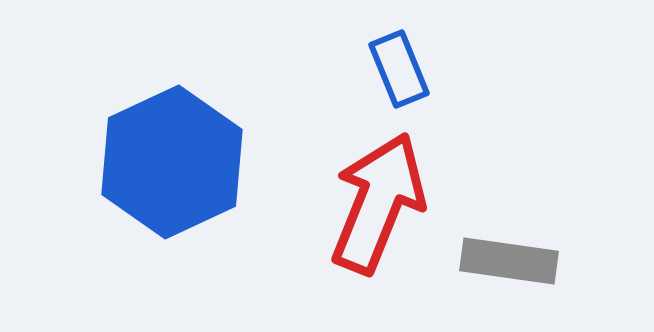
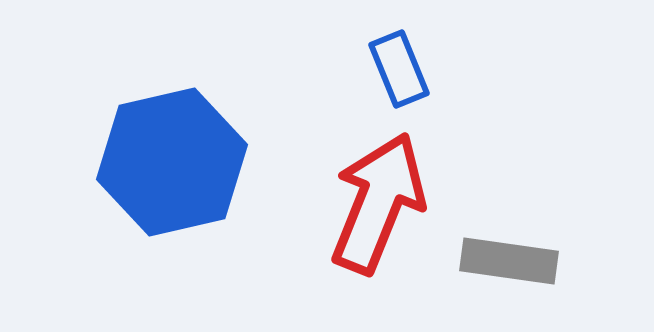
blue hexagon: rotated 12 degrees clockwise
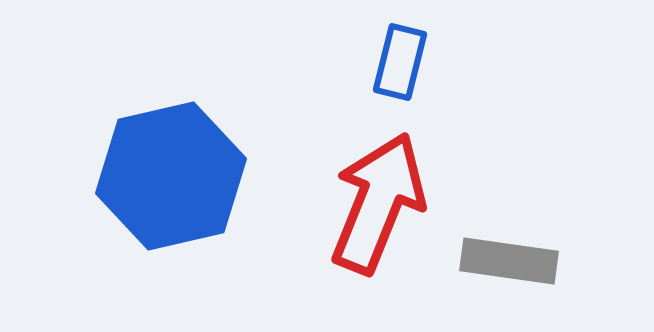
blue rectangle: moved 1 px right, 7 px up; rotated 36 degrees clockwise
blue hexagon: moved 1 px left, 14 px down
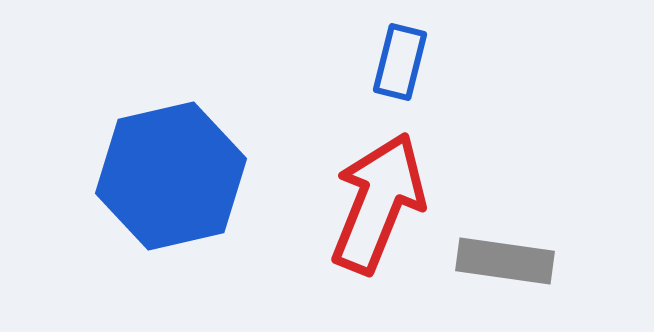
gray rectangle: moved 4 px left
